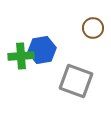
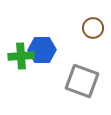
blue hexagon: rotated 8 degrees clockwise
gray square: moved 6 px right
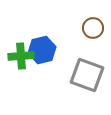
blue hexagon: rotated 12 degrees counterclockwise
gray square: moved 5 px right, 6 px up
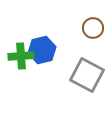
gray square: rotated 8 degrees clockwise
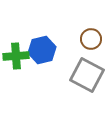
brown circle: moved 2 px left, 11 px down
green cross: moved 5 px left
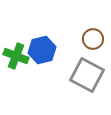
brown circle: moved 2 px right
green cross: rotated 25 degrees clockwise
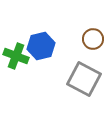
blue hexagon: moved 1 px left, 4 px up
gray square: moved 3 px left, 4 px down
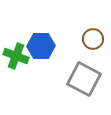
blue hexagon: rotated 12 degrees clockwise
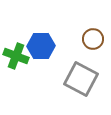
gray square: moved 3 px left
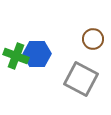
blue hexagon: moved 4 px left, 8 px down
